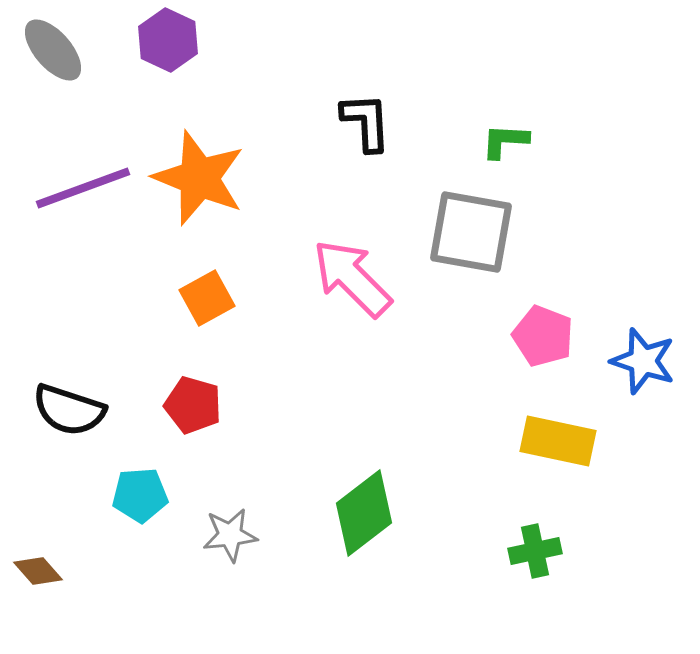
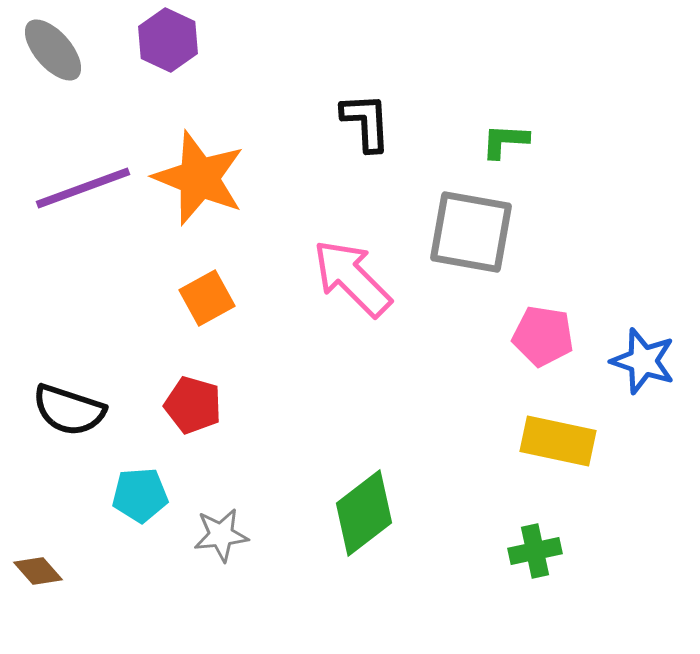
pink pentagon: rotated 12 degrees counterclockwise
gray star: moved 9 px left
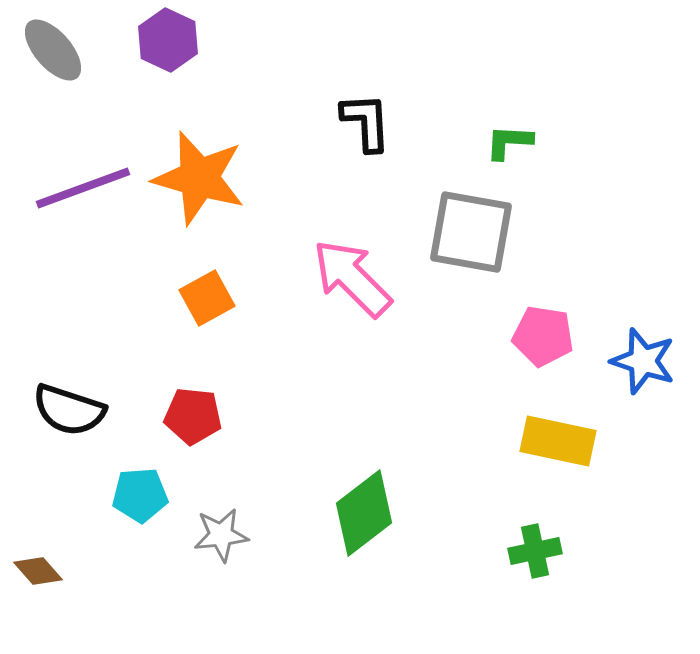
green L-shape: moved 4 px right, 1 px down
orange star: rotated 6 degrees counterclockwise
red pentagon: moved 11 px down; rotated 10 degrees counterclockwise
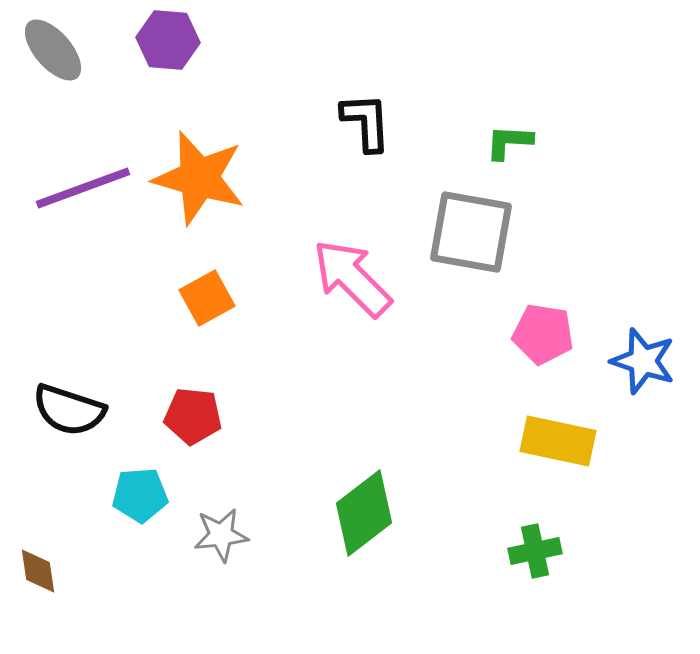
purple hexagon: rotated 20 degrees counterclockwise
pink pentagon: moved 2 px up
brown diamond: rotated 33 degrees clockwise
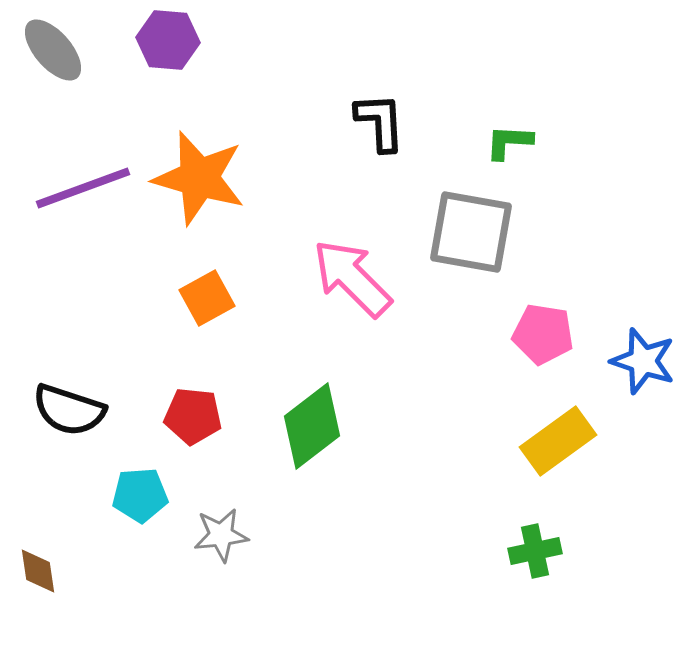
black L-shape: moved 14 px right
yellow rectangle: rotated 48 degrees counterclockwise
green diamond: moved 52 px left, 87 px up
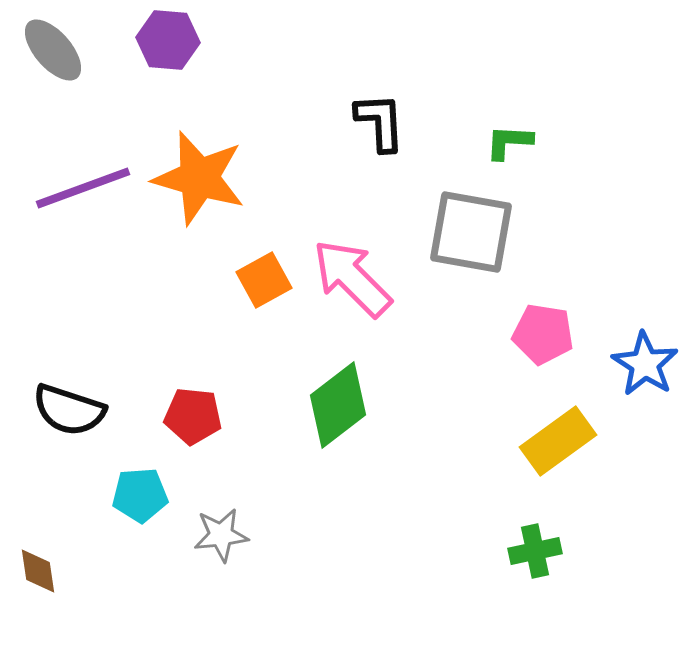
orange square: moved 57 px right, 18 px up
blue star: moved 2 px right, 3 px down; rotated 14 degrees clockwise
green diamond: moved 26 px right, 21 px up
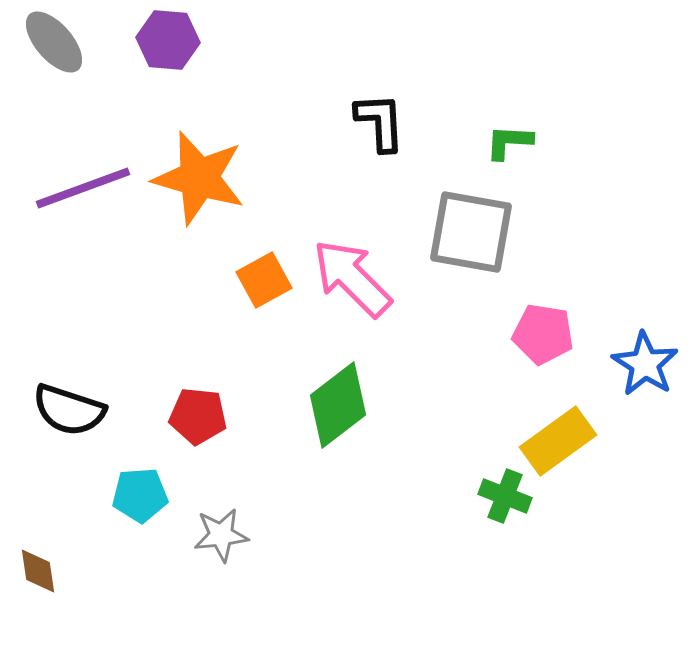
gray ellipse: moved 1 px right, 8 px up
red pentagon: moved 5 px right
green cross: moved 30 px left, 55 px up; rotated 33 degrees clockwise
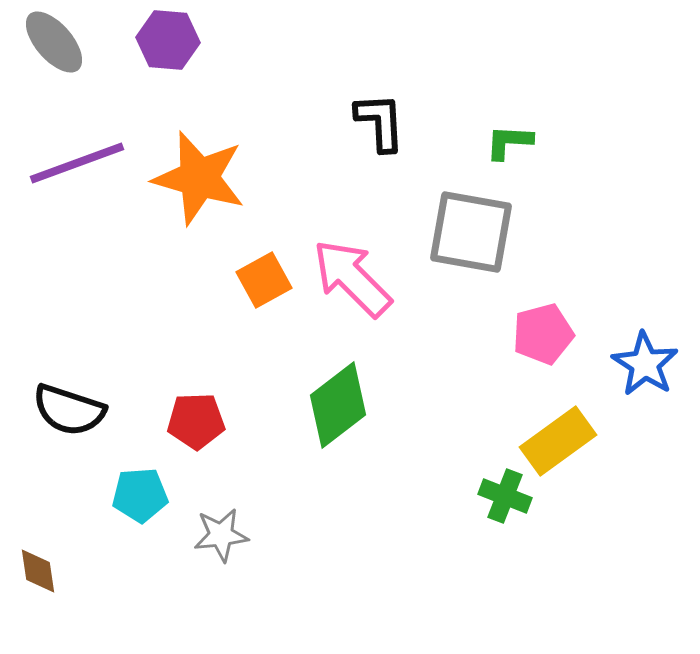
purple line: moved 6 px left, 25 px up
pink pentagon: rotated 24 degrees counterclockwise
red pentagon: moved 2 px left, 5 px down; rotated 8 degrees counterclockwise
